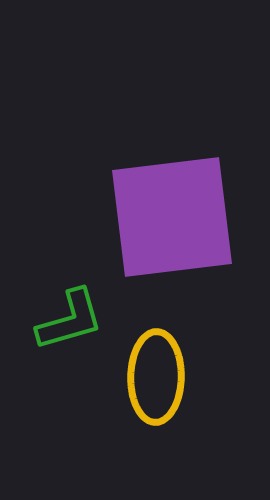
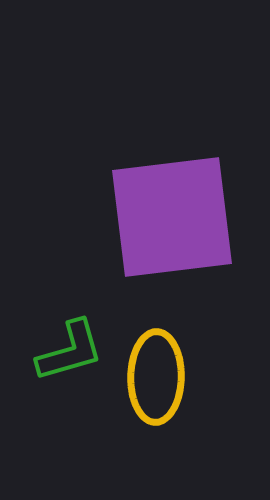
green L-shape: moved 31 px down
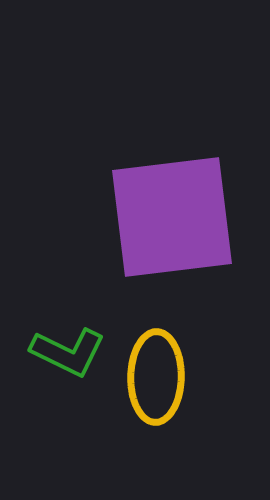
green L-shape: moved 2 px left, 1 px down; rotated 42 degrees clockwise
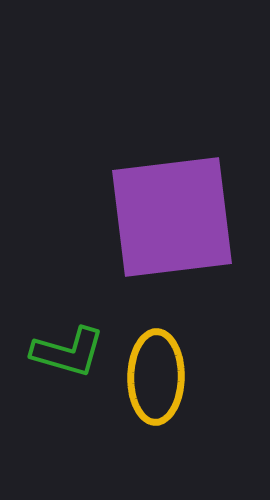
green L-shape: rotated 10 degrees counterclockwise
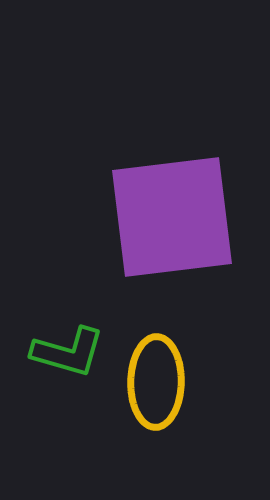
yellow ellipse: moved 5 px down
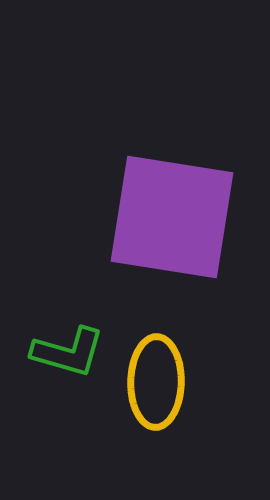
purple square: rotated 16 degrees clockwise
